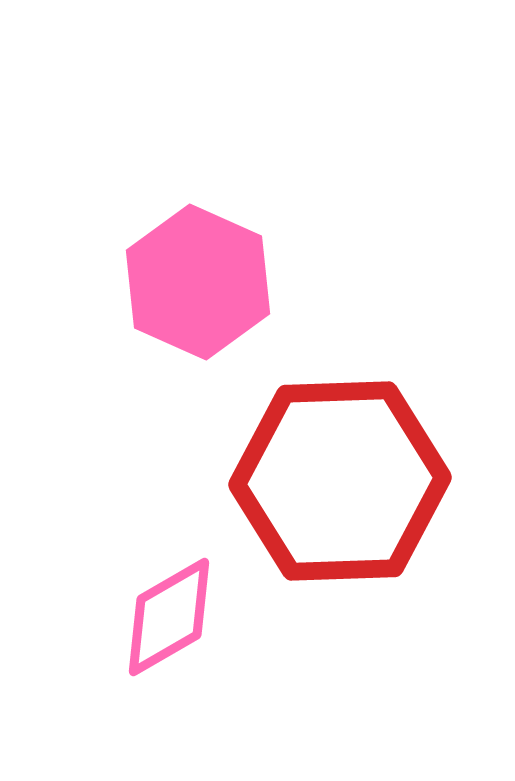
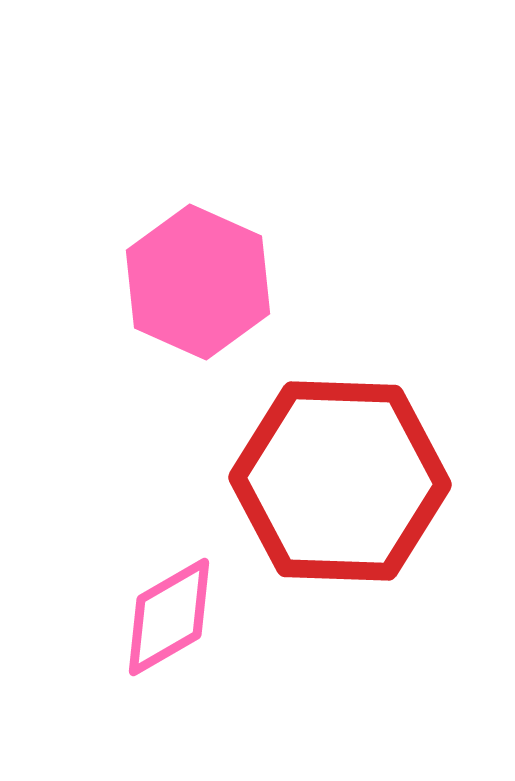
red hexagon: rotated 4 degrees clockwise
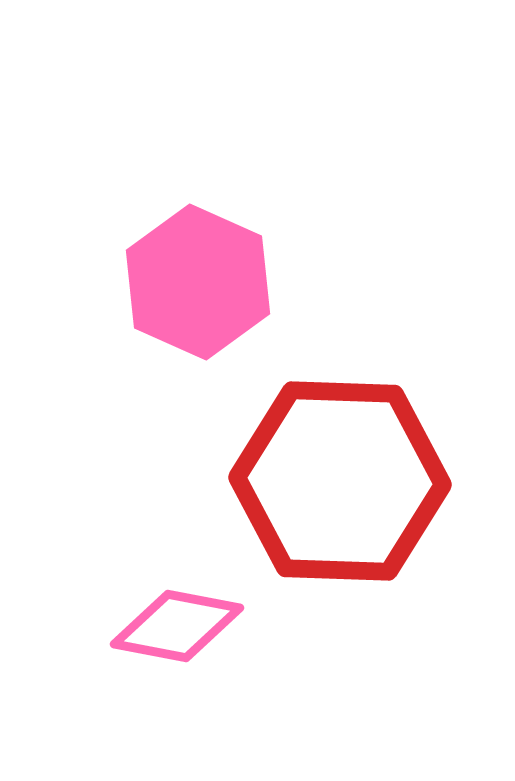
pink diamond: moved 8 px right, 9 px down; rotated 41 degrees clockwise
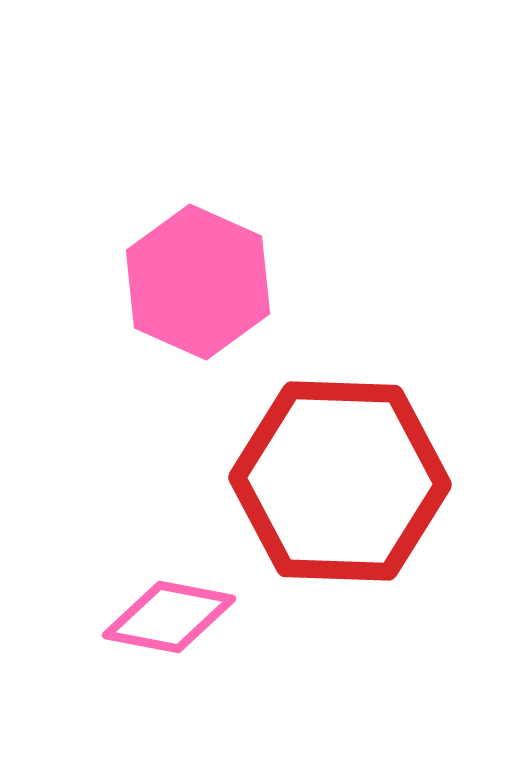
pink diamond: moved 8 px left, 9 px up
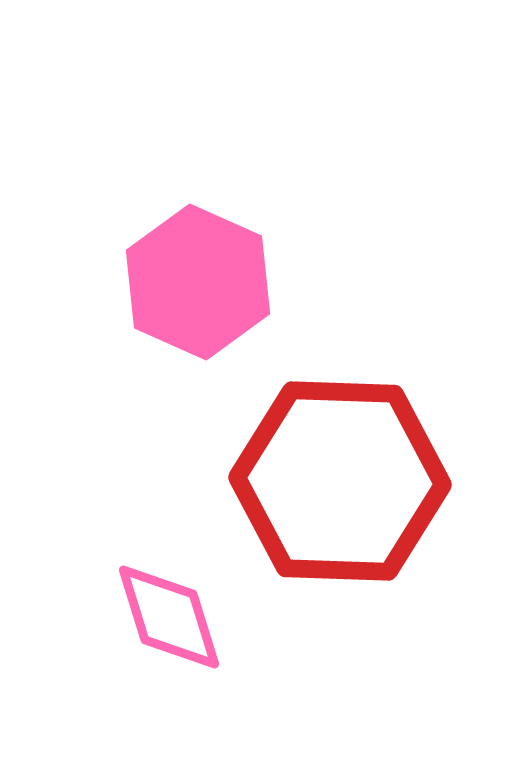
pink diamond: rotated 62 degrees clockwise
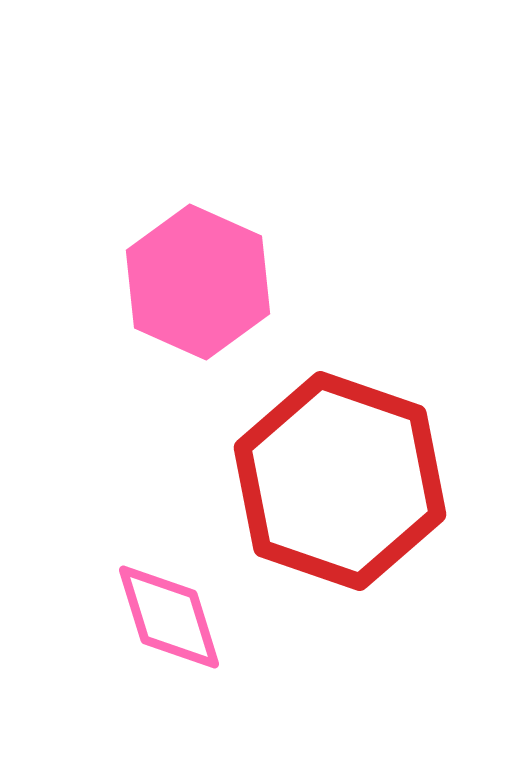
red hexagon: rotated 17 degrees clockwise
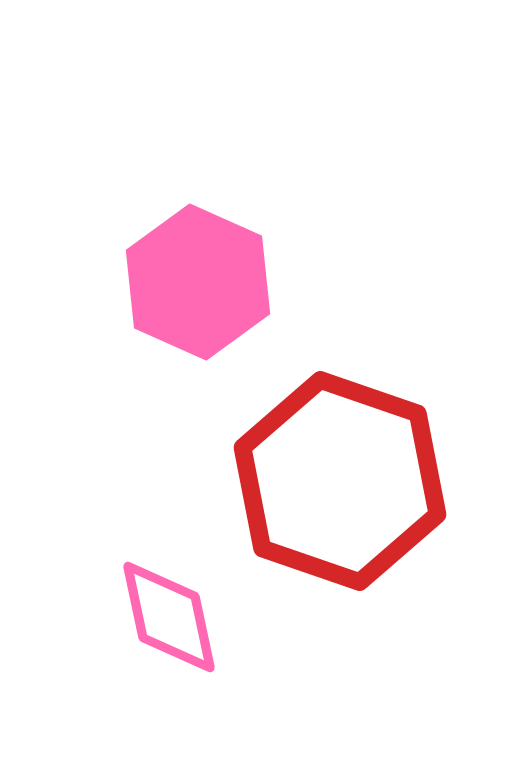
pink diamond: rotated 5 degrees clockwise
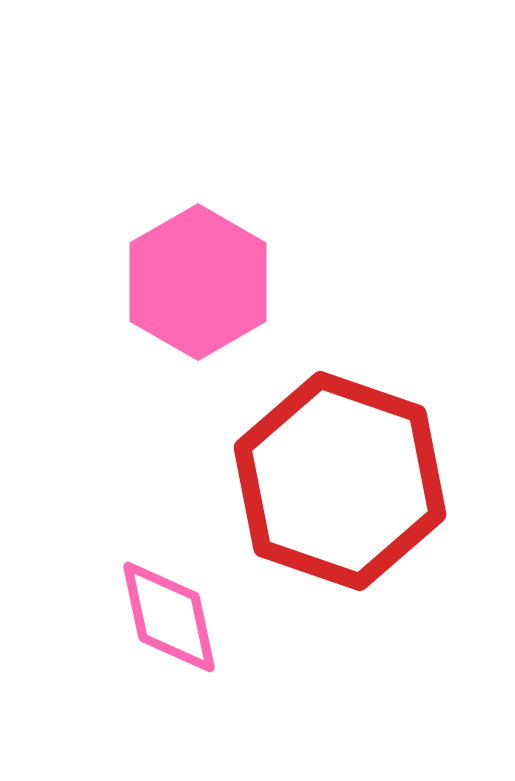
pink hexagon: rotated 6 degrees clockwise
